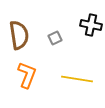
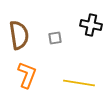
gray square: rotated 16 degrees clockwise
yellow line: moved 2 px right, 4 px down
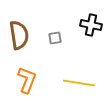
orange L-shape: moved 5 px down
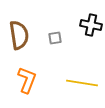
yellow line: moved 3 px right
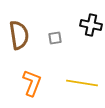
orange L-shape: moved 5 px right, 3 px down
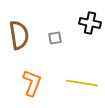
black cross: moved 1 px left, 2 px up
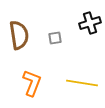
black cross: rotated 30 degrees counterclockwise
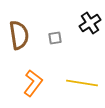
black cross: rotated 15 degrees counterclockwise
orange L-shape: moved 1 px right; rotated 16 degrees clockwise
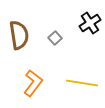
gray square: rotated 32 degrees counterclockwise
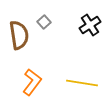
black cross: moved 2 px down
gray square: moved 11 px left, 16 px up
orange L-shape: moved 1 px left, 1 px up
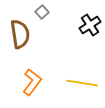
gray square: moved 2 px left, 10 px up
brown semicircle: moved 1 px right, 1 px up
